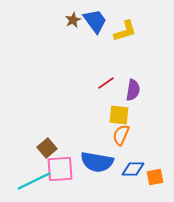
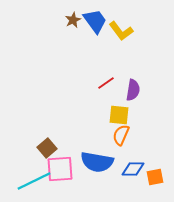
yellow L-shape: moved 4 px left; rotated 70 degrees clockwise
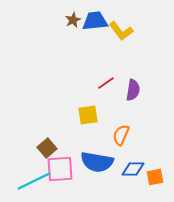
blue trapezoid: rotated 60 degrees counterclockwise
yellow square: moved 31 px left; rotated 15 degrees counterclockwise
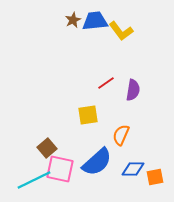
blue semicircle: rotated 52 degrees counterclockwise
pink square: rotated 16 degrees clockwise
cyan line: moved 1 px up
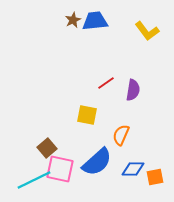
yellow L-shape: moved 26 px right
yellow square: moved 1 px left; rotated 20 degrees clockwise
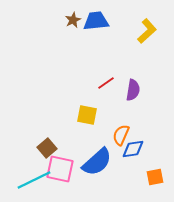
blue trapezoid: moved 1 px right
yellow L-shape: rotated 95 degrees counterclockwise
blue diamond: moved 20 px up; rotated 10 degrees counterclockwise
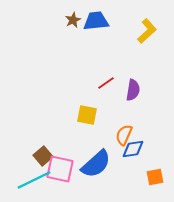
orange semicircle: moved 3 px right
brown square: moved 4 px left, 8 px down
blue semicircle: moved 1 px left, 2 px down
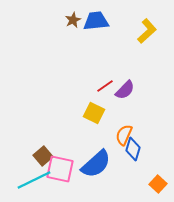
red line: moved 1 px left, 3 px down
purple semicircle: moved 8 px left; rotated 35 degrees clockwise
yellow square: moved 7 px right, 2 px up; rotated 15 degrees clockwise
blue diamond: rotated 65 degrees counterclockwise
orange square: moved 3 px right, 7 px down; rotated 36 degrees counterclockwise
